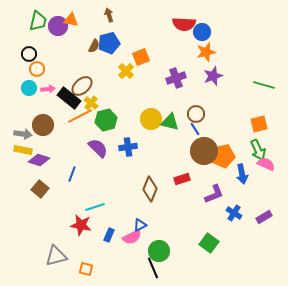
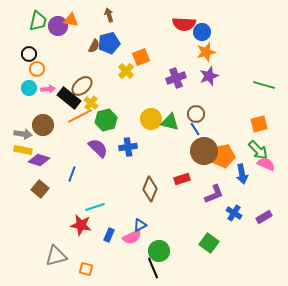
purple star at (213, 76): moved 4 px left
green arrow at (258, 150): rotated 20 degrees counterclockwise
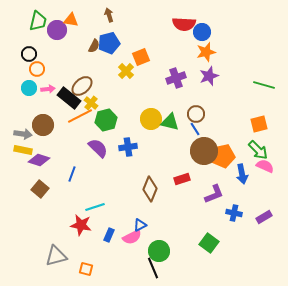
purple circle at (58, 26): moved 1 px left, 4 px down
pink semicircle at (266, 164): moved 1 px left, 2 px down
blue cross at (234, 213): rotated 21 degrees counterclockwise
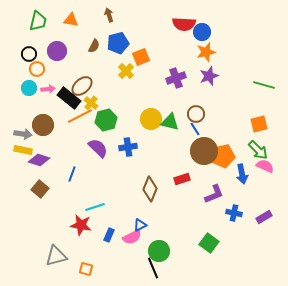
purple circle at (57, 30): moved 21 px down
blue pentagon at (109, 43): moved 9 px right
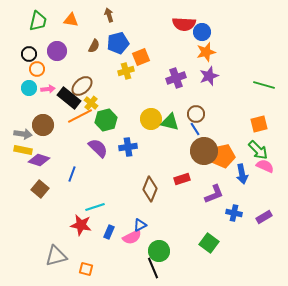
yellow cross at (126, 71): rotated 28 degrees clockwise
blue rectangle at (109, 235): moved 3 px up
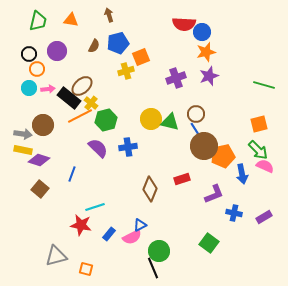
brown circle at (204, 151): moved 5 px up
blue rectangle at (109, 232): moved 2 px down; rotated 16 degrees clockwise
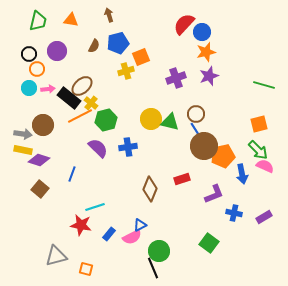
red semicircle at (184, 24): rotated 130 degrees clockwise
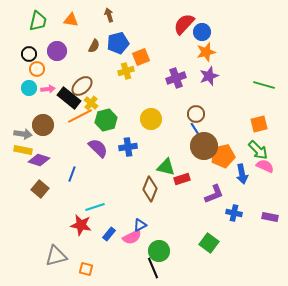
green triangle at (170, 122): moved 4 px left, 45 px down
purple rectangle at (264, 217): moved 6 px right; rotated 42 degrees clockwise
